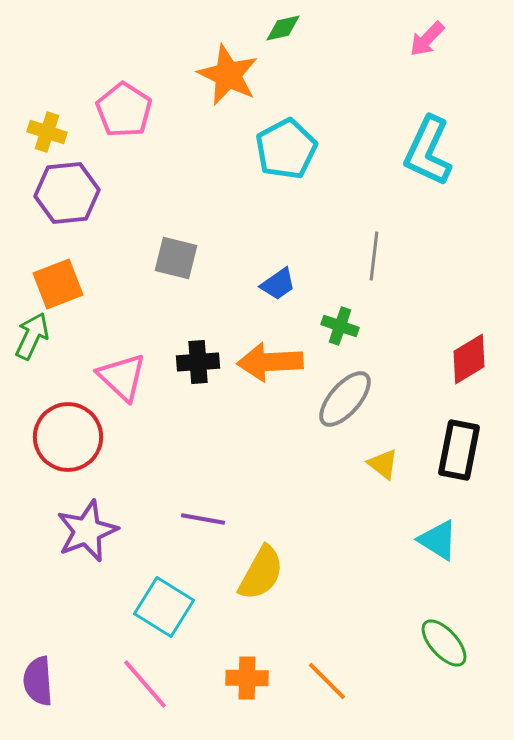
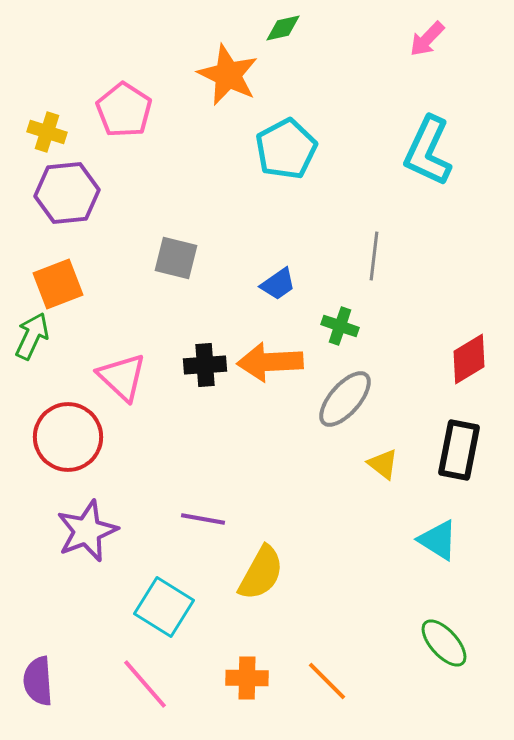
black cross: moved 7 px right, 3 px down
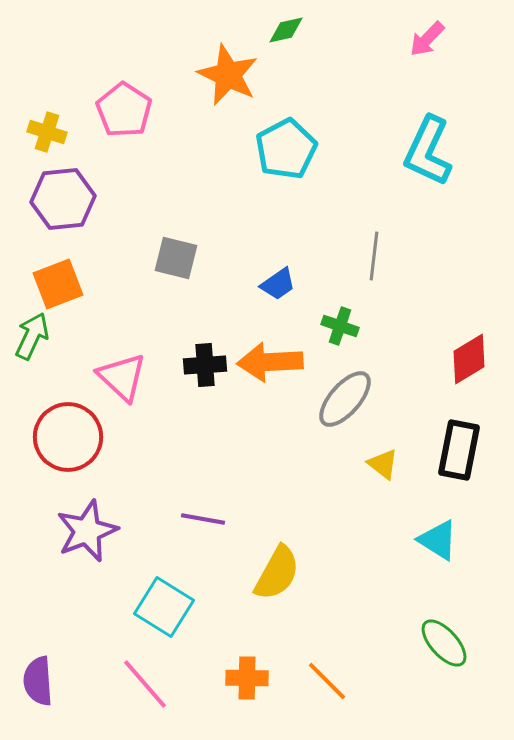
green diamond: moved 3 px right, 2 px down
purple hexagon: moved 4 px left, 6 px down
yellow semicircle: moved 16 px right
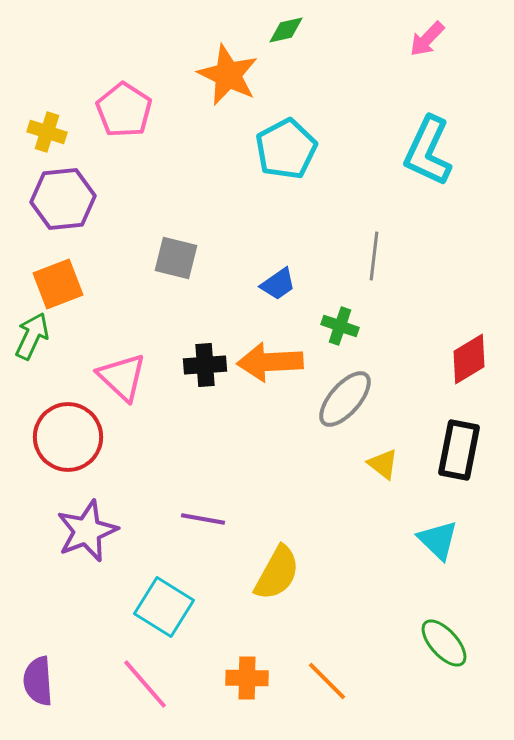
cyan triangle: rotated 12 degrees clockwise
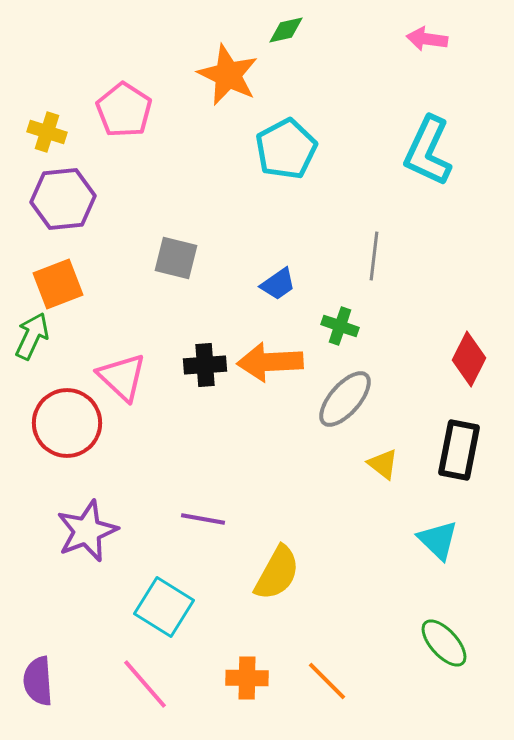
pink arrow: rotated 54 degrees clockwise
red diamond: rotated 32 degrees counterclockwise
red circle: moved 1 px left, 14 px up
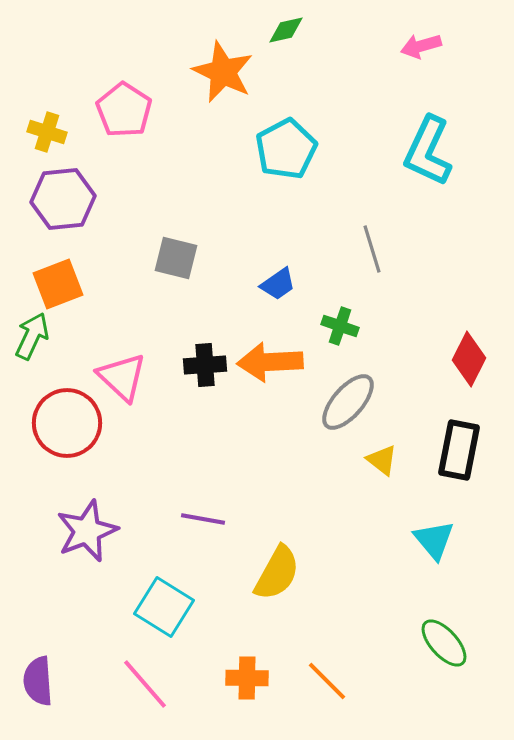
pink arrow: moved 6 px left, 7 px down; rotated 24 degrees counterclockwise
orange star: moved 5 px left, 3 px up
gray line: moved 2 px left, 7 px up; rotated 24 degrees counterclockwise
gray ellipse: moved 3 px right, 3 px down
yellow triangle: moved 1 px left, 4 px up
cyan triangle: moved 4 px left; rotated 6 degrees clockwise
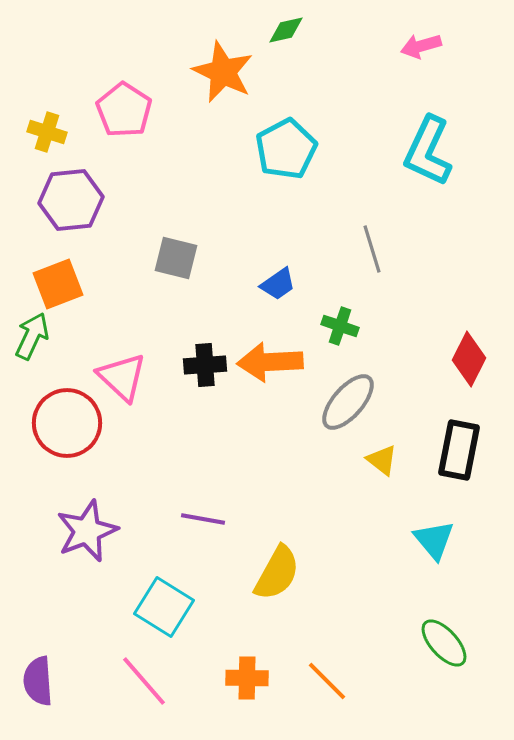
purple hexagon: moved 8 px right, 1 px down
pink line: moved 1 px left, 3 px up
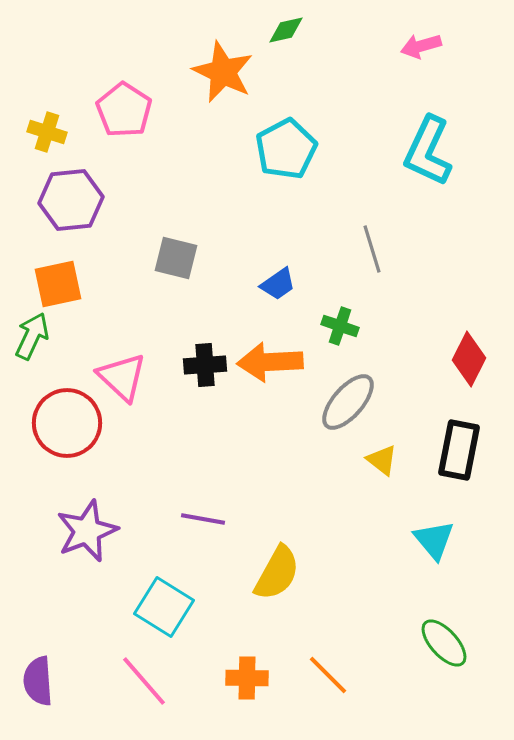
orange square: rotated 9 degrees clockwise
orange line: moved 1 px right, 6 px up
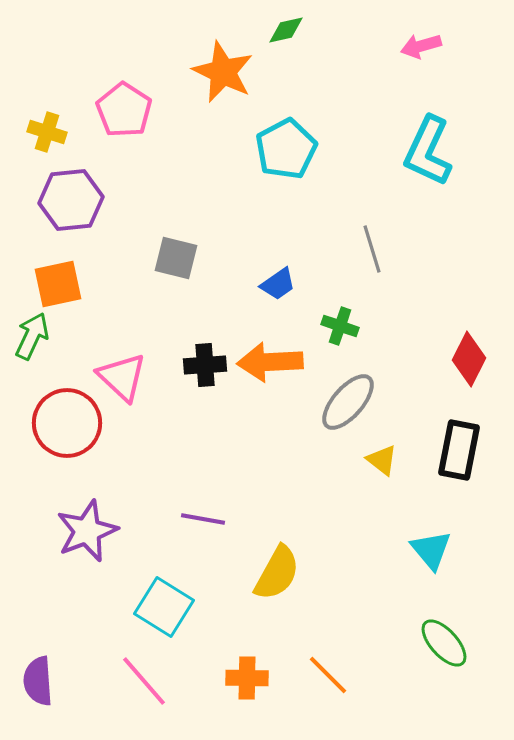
cyan triangle: moved 3 px left, 10 px down
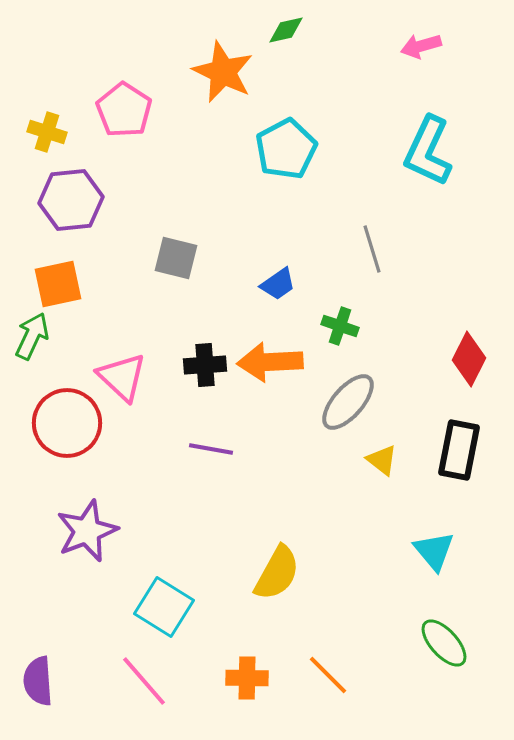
purple line: moved 8 px right, 70 px up
cyan triangle: moved 3 px right, 1 px down
